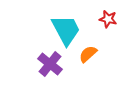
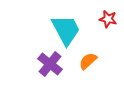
orange semicircle: moved 7 px down
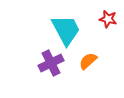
purple cross: moved 1 px right, 1 px up; rotated 25 degrees clockwise
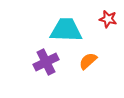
cyan trapezoid: rotated 60 degrees counterclockwise
purple cross: moved 5 px left, 1 px up
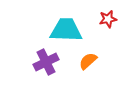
red star: rotated 24 degrees counterclockwise
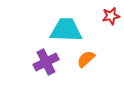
red star: moved 3 px right, 3 px up
orange semicircle: moved 2 px left, 2 px up
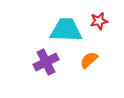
red star: moved 12 px left, 5 px down
orange semicircle: moved 3 px right, 1 px down
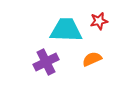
orange semicircle: moved 3 px right, 1 px up; rotated 18 degrees clockwise
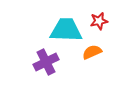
orange semicircle: moved 7 px up
